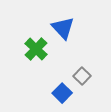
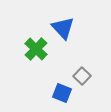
blue square: rotated 24 degrees counterclockwise
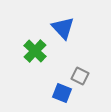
green cross: moved 1 px left, 2 px down
gray square: moved 2 px left; rotated 18 degrees counterclockwise
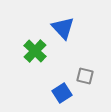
gray square: moved 5 px right; rotated 12 degrees counterclockwise
blue square: rotated 36 degrees clockwise
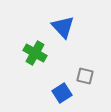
blue triangle: moved 1 px up
green cross: moved 2 px down; rotated 15 degrees counterclockwise
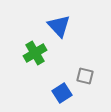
blue triangle: moved 4 px left, 1 px up
green cross: rotated 30 degrees clockwise
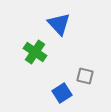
blue triangle: moved 2 px up
green cross: moved 1 px up; rotated 25 degrees counterclockwise
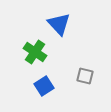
blue square: moved 18 px left, 7 px up
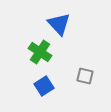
green cross: moved 5 px right
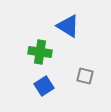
blue triangle: moved 9 px right, 2 px down; rotated 15 degrees counterclockwise
green cross: rotated 25 degrees counterclockwise
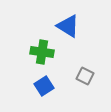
green cross: moved 2 px right
gray square: rotated 12 degrees clockwise
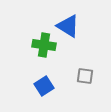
green cross: moved 2 px right, 7 px up
gray square: rotated 18 degrees counterclockwise
